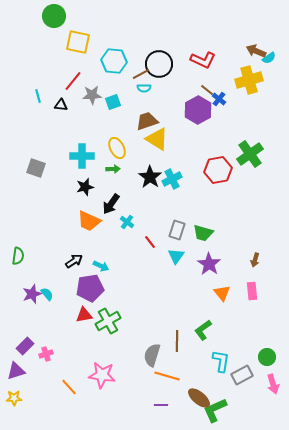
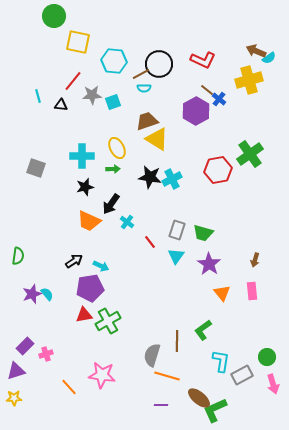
purple hexagon at (198, 110): moved 2 px left, 1 px down
black star at (150, 177): rotated 25 degrees counterclockwise
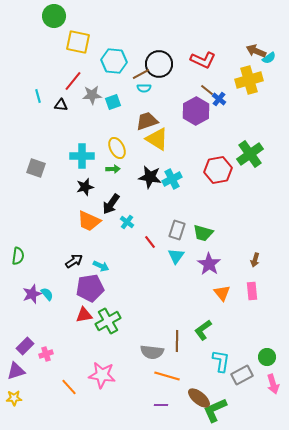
gray semicircle at (152, 355): moved 3 px up; rotated 100 degrees counterclockwise
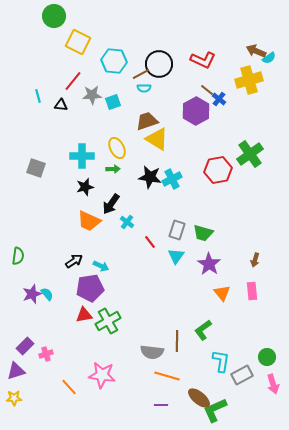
yellow square at (78, 42): rotated 15 degrees clockwise
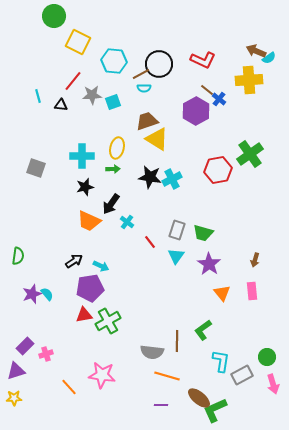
yellow cross at (249, 80): rotated 12 degrees clockwise
yellow ellipse at (117, 148): rotated 40 degrees clockwise
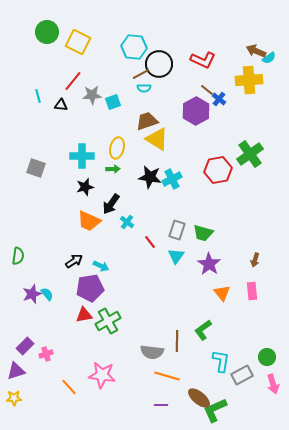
green circle at (54, 16): moved 7 px left, 16 px down
cyan hexagon at (114, 61): moved 20 px right, 14 px up
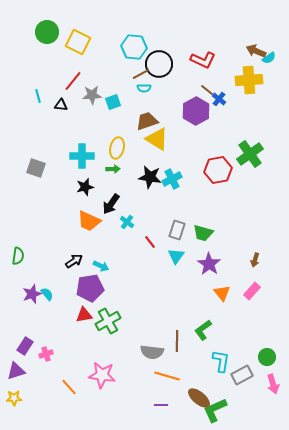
pink rectangle at (252, 291): rotated 48 degrees clockwise
purple rectangle at (25, 346): rotated 12 degrees counterclockwise
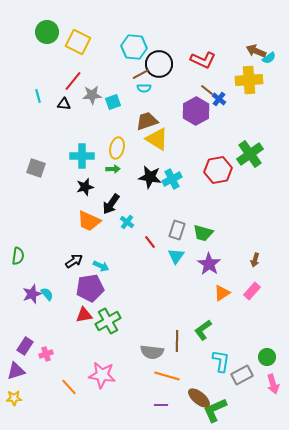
black triangle at (61, 105): moved 3 px right, 1 px up
orange triangle at (222, 293): rotated 36 degrees clockwise
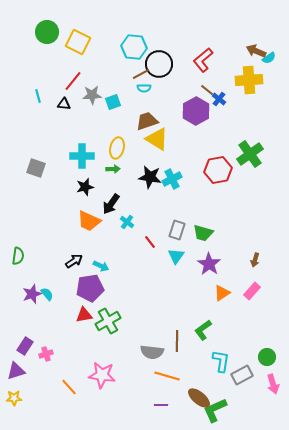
red L-shape at (203, 60): rotated 115 degrees clockwise
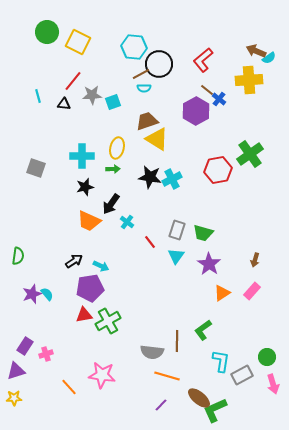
purple line at (161, 405): rotated 48 degrees counterclockwise
